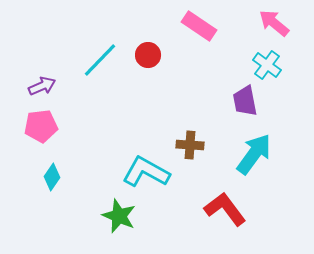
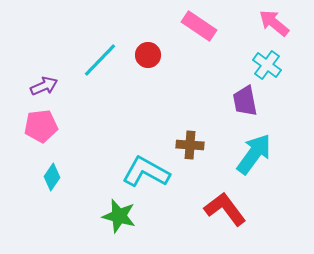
purple arrow: moved 2 px right
green star: rotated 8 degrees counterclockwise
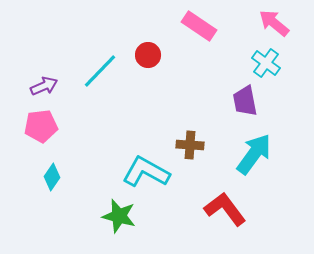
cyan line: moved 11 px down
cyan cross: moved 1 px left, 2 px up
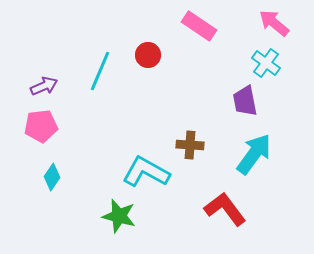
cyan line: rotated 21 degrees counterclockwise
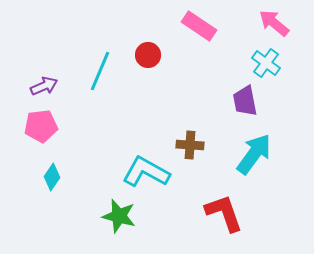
red L-shape: moved 1 px left, 4 px down; rotated 18 degrees clockwise
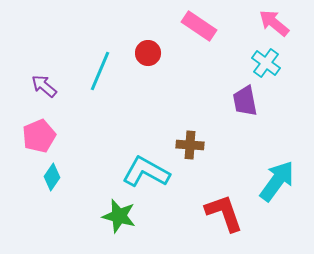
red circle: moved 2 px up
purple arrow: rotated 116 degrees counterclockwise
pink pentagon: moved 2 px left, 10 px down; rotated 16 degrees counterclockwise
cyan arrow: moved 23 px right, 27 px down
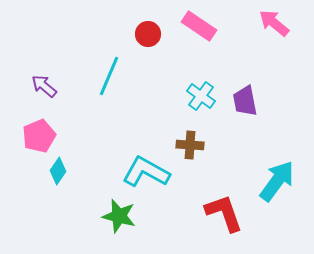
red circle: moved 19 px up
cyan cross: moved 65 px left, 33 px down
cyan line: moved 9 px right, 5 px down
cyan diamond: moved 6 px right, 6 px up
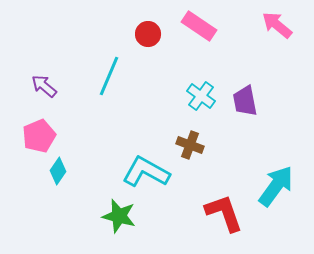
pink arrow: moved 3 px right, 2 px down
brown cross: rotated 16 degrees clockwise
cyan arrow: moved 1 px left, 5 px down
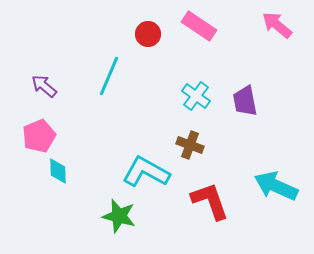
cyan cross: moved 5 px left
cyan diamond: rotated 36 degrees counterclockwise
cyan arrow: rotated 102 degrees counterclockwise
red L-shape: moved 14 px left, 12 px up
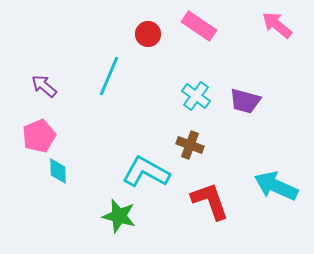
purple trapezoid: rotated 64 degrees counterclockwise
